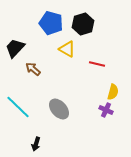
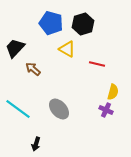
cyan line: moved 2 px down; rotated 8 degrees counterclockwise
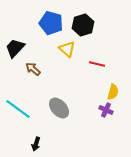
black hexagon: moved 1 px down
yellow triangle: rotated 12 degrees clockwise
gray ellipse: moved 1 px up
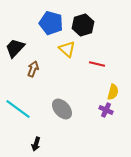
brown arrow: rotated 70 degrees clockwise
gray ellipse: moved 3 px right, 1 px down
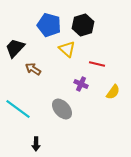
blue pentagon: moved 2 px left, 2 px down
brown arrow: rotated 77 degrees counterclockwise
yellow semicircle: rotated 21 degrees clockwise
purple cross: moved 25 px left, 26 px up
black arrow: rotated 16 degrees counterclockwise
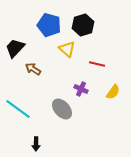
purple cross: moved 5 px down
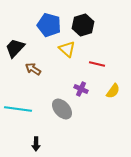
yellow semicircle: moved 1 px up
cyan line: rotated 28 degrees counterclockwise
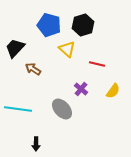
purple cross: rotated 16 degrees clockwise
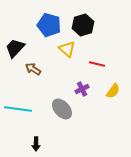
purple cross: moved 1 px right; rotated 24 degrees clockwise
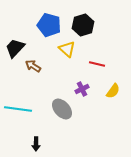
brown arrow: moved 3 px up
